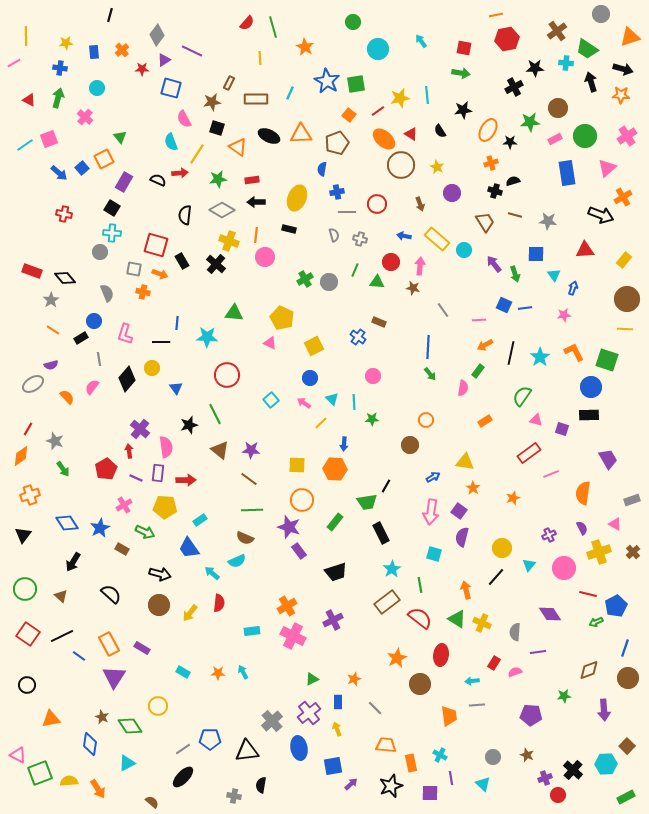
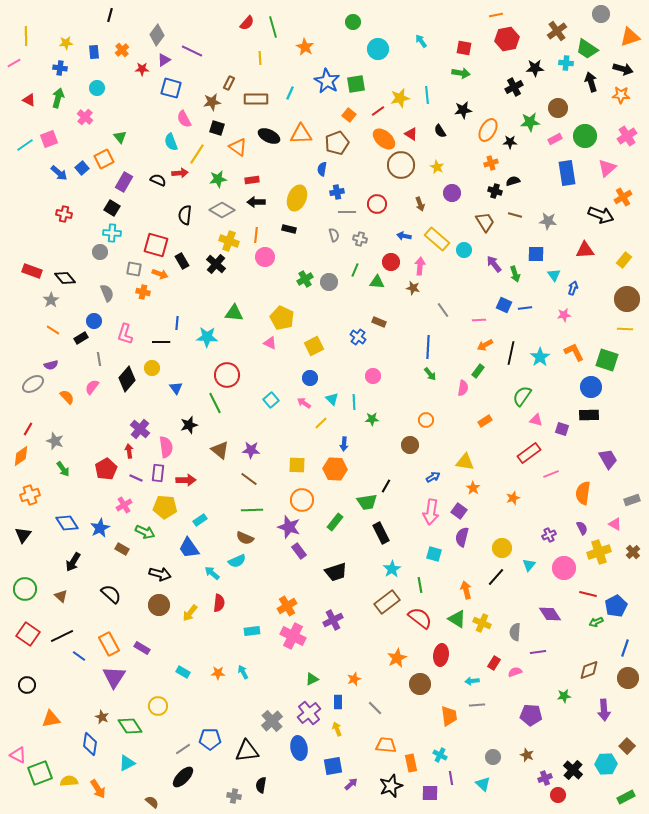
green line at (215, 414): moved 11 px up
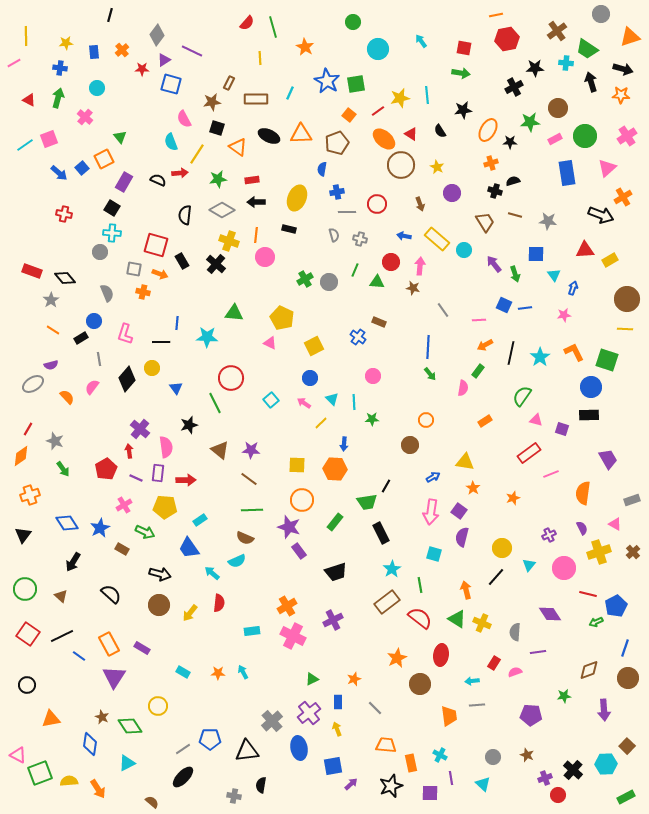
blue square at (171, 88): moved 4 px up
yellow rectangle at (624, 260): moved 14 px left; rotated 21 degrees clockwise
red circle at (227, 375): moved 4 px right, 3 px down
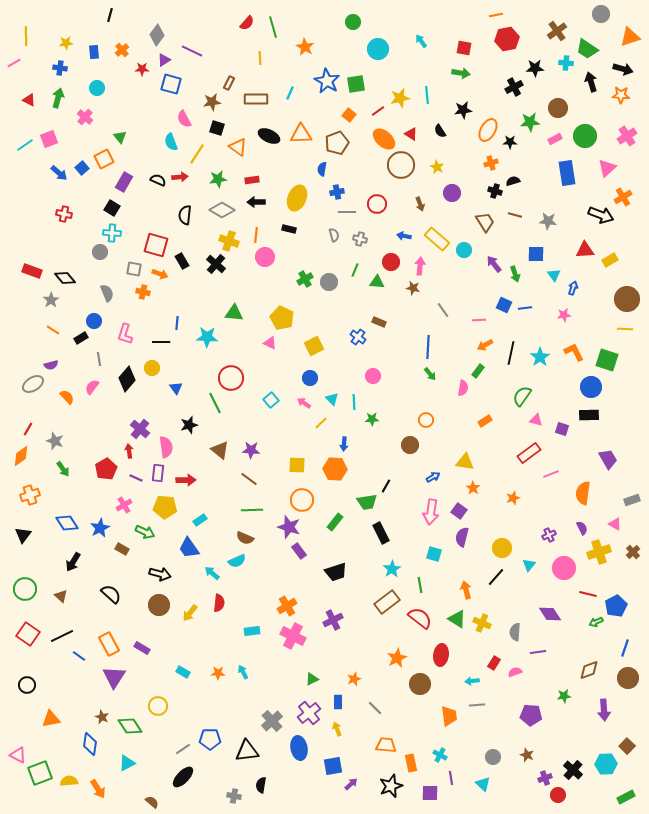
red arrow at (180, 173): moved 4 px down
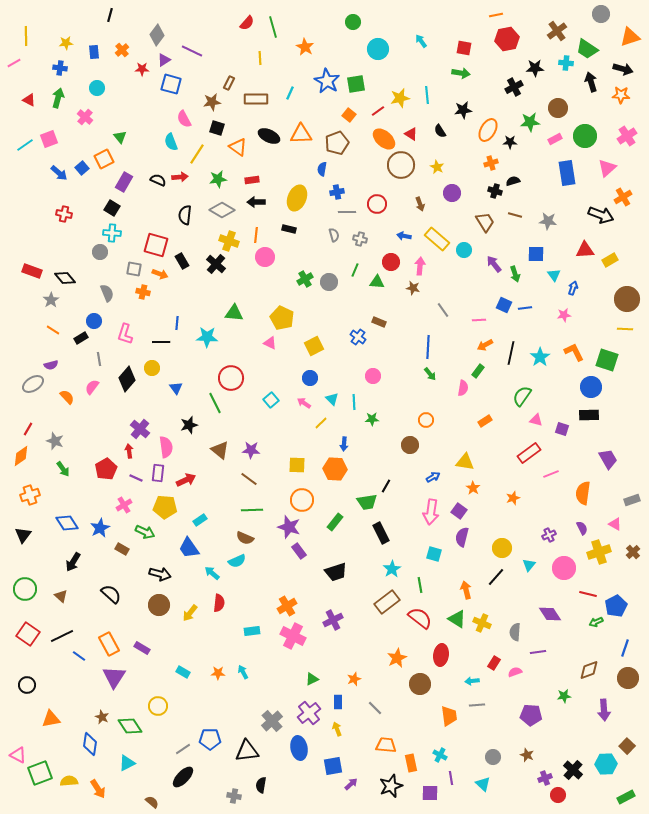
red arrow at (186, 480): rotated 24 degrees counterclockwise
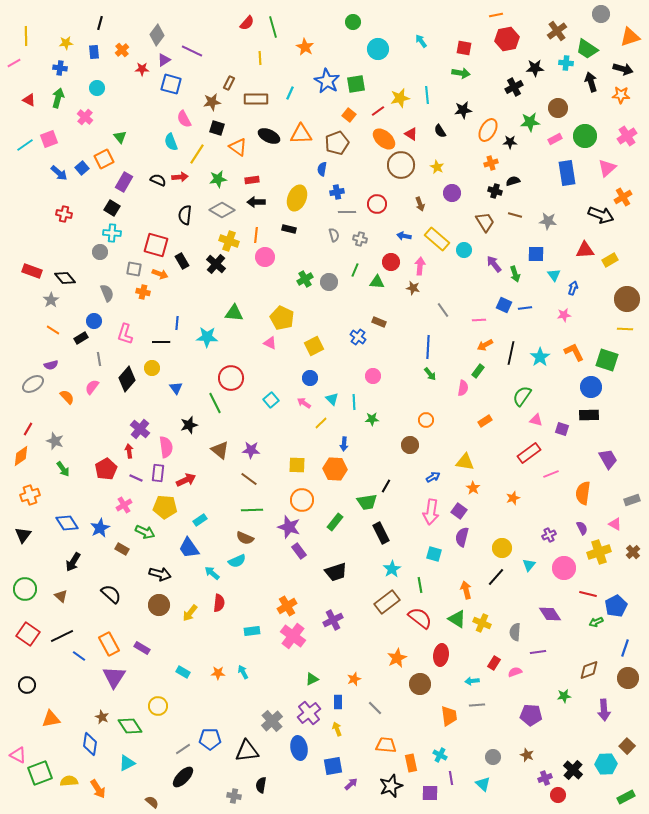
black line at (110, 15): moved 10 px left, 8 px down
pink cross at (293, 636): rotated 10 degrees clockwise
